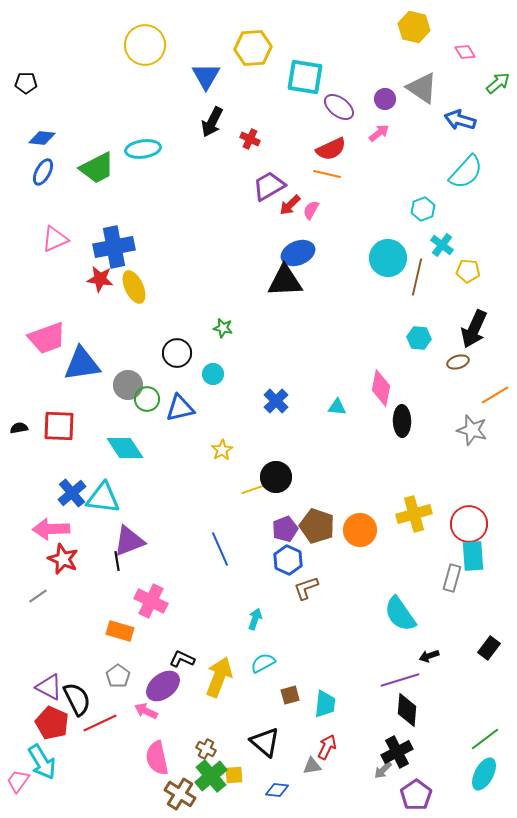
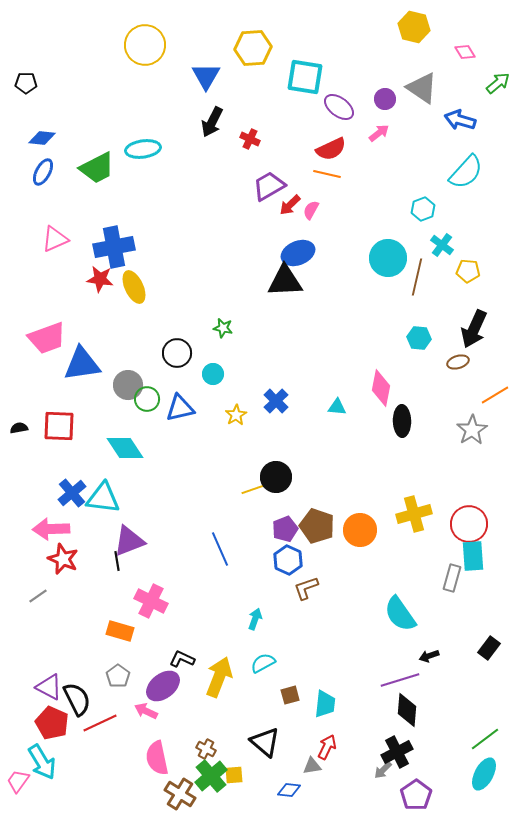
gray star at (472, 430): rotated 24 degrees clockwise
yellow star at (222, 450): moved 14 px right, 35 px up
blue diamond at (277, 790): moved 12 px right
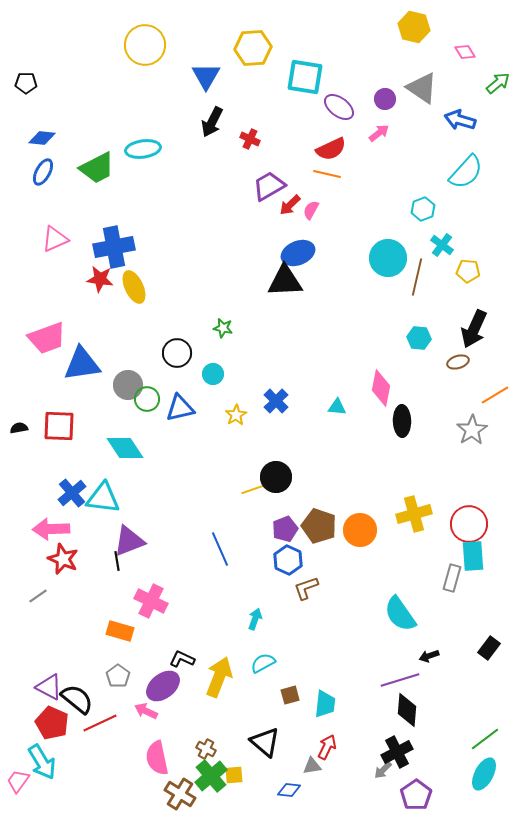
brown pentagon at (317, 526): moved 2 px right
black semicircle at (77, 699): rotated 24 degrees counterclockwise
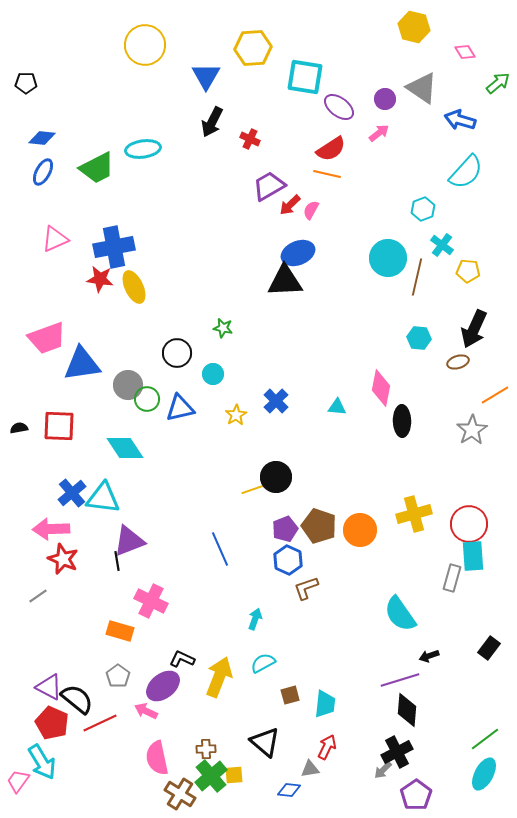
red semicircle at (331, 149): rotated 8 degrees counterclockwise
brown cross at (206, 749): rotated 30 degrees counterclockwise
gray triangle at (312, 766): moved 2 px left, 3 px down
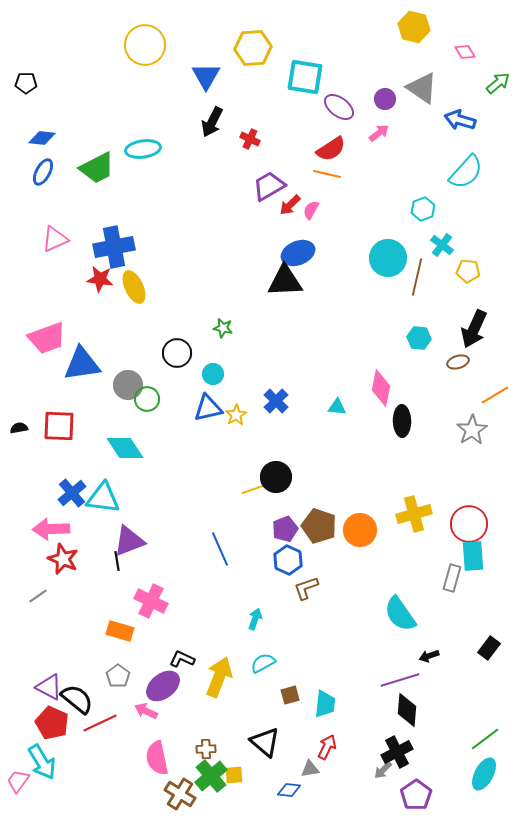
blue triangle at (180, 408): moved 28 px right
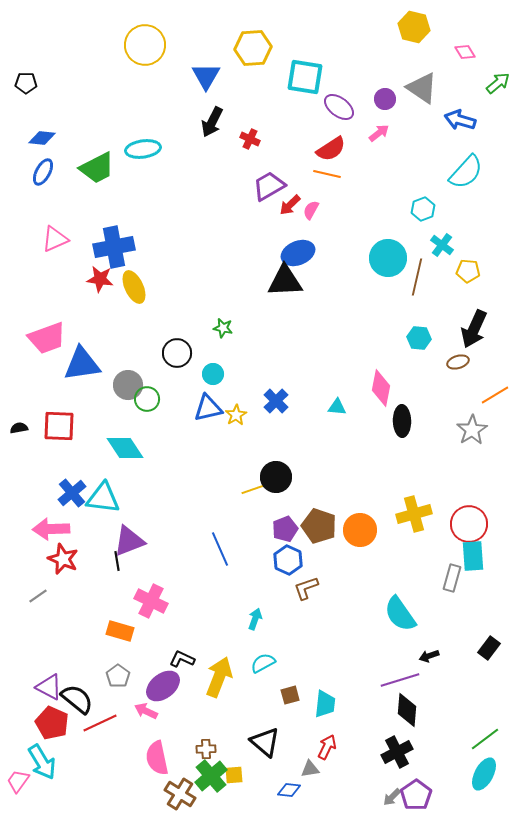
gray arrow at (383, 770): moved 9 px right, 27 px down
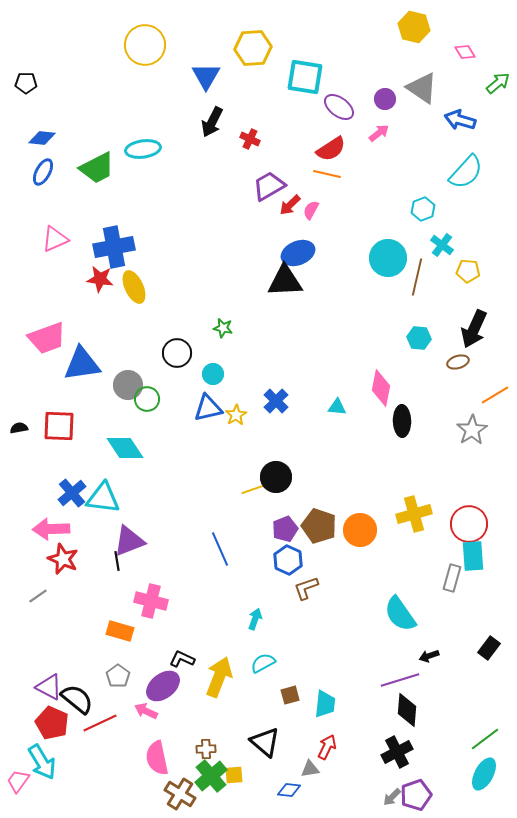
pink cross at (151, 601): rotated 12 degrees counterclockwise
purple pentagon at (416, 795): rotated 16 degrees clockwise
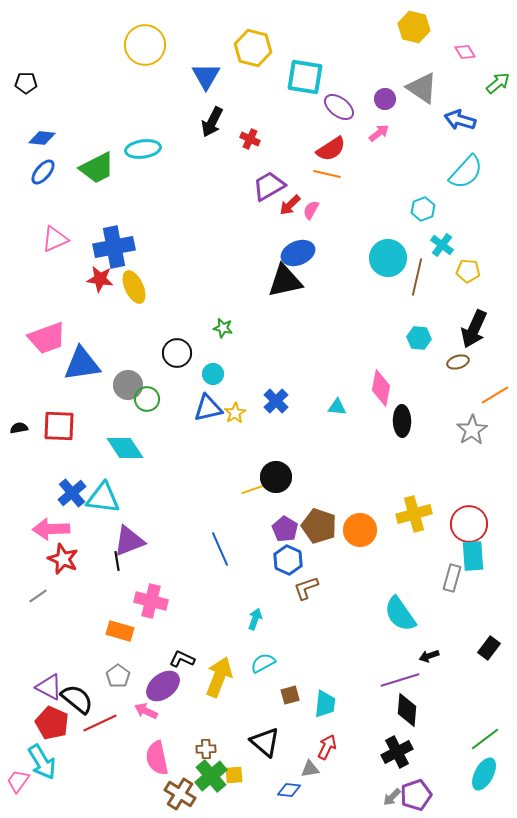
yellow hexagon at (253, 48): rotated 18 degrees clockwise
blue ellipse at (43, 172): rotated 12 degrees clockwise
black triangle at (285, 281): rotated 9 degrees counterclockwise
yellow star at (236, 415): moved 1 px left, 2 px up
purple pentagon at (285, 529): rotated 20 degrees counterclockwise
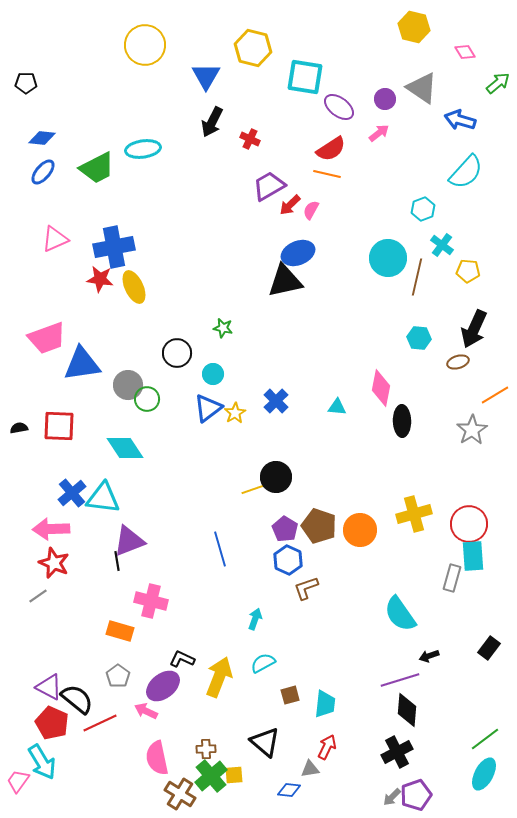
blue triangle at (208, 408): rotated 24 degrees counterclockwise
blue line at (220, 549): rotated 8 degrees clockwise
red star at (63, 559): moved 9 px left, 4 px down
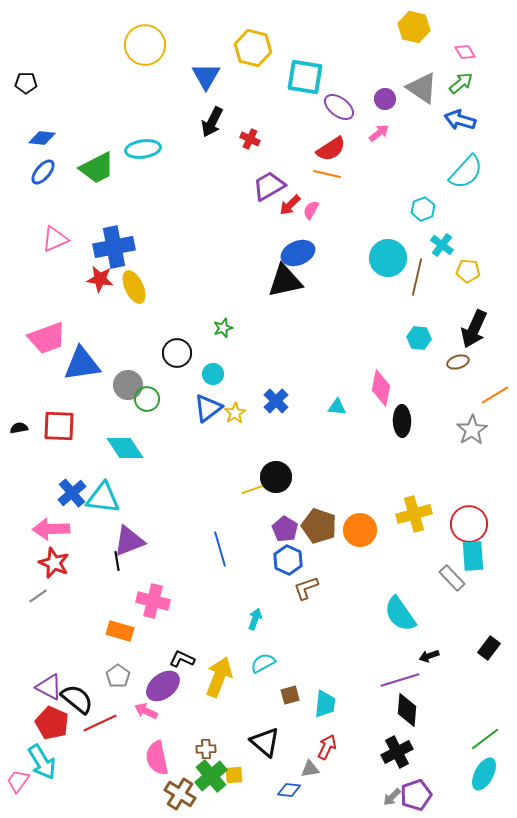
green arrow at (498, 83): moved 37 px left
green star at (223, 328): rotated 30 degrees counterclockwise
gray rectangle at (452, 578): rotated 60 degrees counterclockwise
pink cross at (151, 601): moved 2 px right
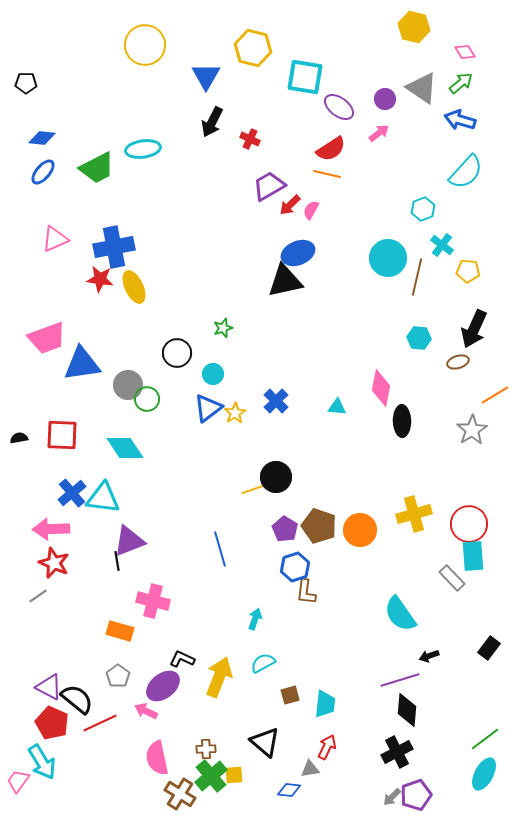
red square at (59, 426): moved 3 px right, 9 px down
black semicircle at (19, 428): moved 10 px down
blue hexagon at (288, 560): moved 7 px right, 7 px down; rotated 16 degrees clockwise
brown L-shape at (306, 588): moved 4 px down; rotated 64 degrees counterclockwise
